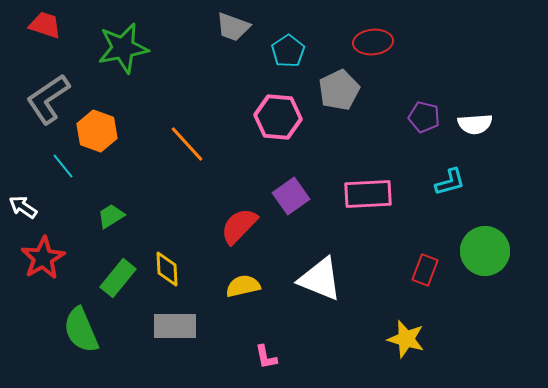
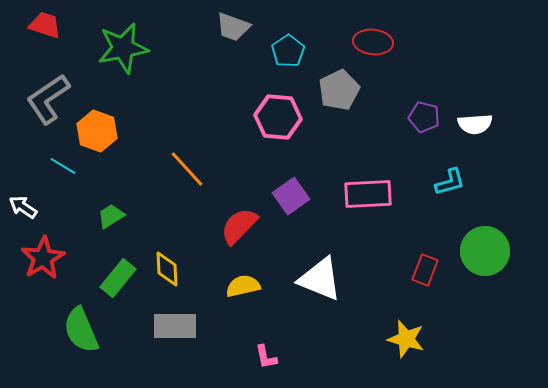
red ellipse: rotated 12 degrees clockwise
orange line: moved 25 px down
cyan line: rotated 20 degrees counterclockwise
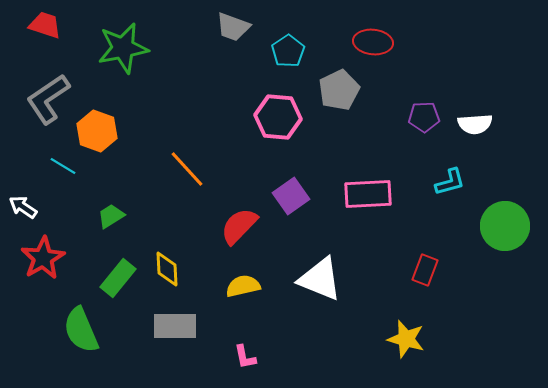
purple pentagon: rotated 16 degrees counterclockwise
green circle: moved 20 px right, 25 px up
pink L-shape: moved 21 px left
